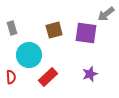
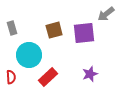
purple square: moved 2 px left; rotated 15 degrees counterclockwise
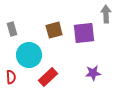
gray arrow: rotated 126 degrees clockwise
gray rectangle: moved 1 px down
purple star: moved 3 px right, 1 px up; rotated 14 degrees clockwise
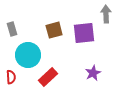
cyan circle: moved 1 px left
purple star: rotated 21 degrees counterclockwise
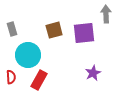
red rectangle: moved 9 px left, 3 px down; rotated 18 degrees counterclockwise
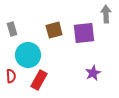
red semicircle: moved 1 px up
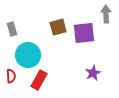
brown square: moved 4 px right, 3 px up
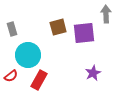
red semicircle: rotated 56 degrees clockwise
